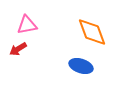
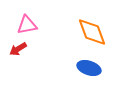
blue ellipse: moved 8 px right, 2 px down
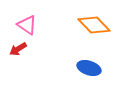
pink triangle: rotated 45 degrees clockwise
orange diamond: moved 2 px right, 7 px up; rotated 24 degrees counterclockwise
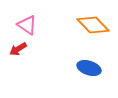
orange diamond: moved 1 px left
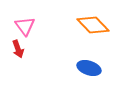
pink triangle: moved 2 px left, 1 px down; rotated 20 degrees clockwise
red arrow: rotated 78 degrees counterclockwise
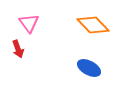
pink triangle: moved 4 px right, 3 px up
blue ellipse: rotated 10 degrees clockwise
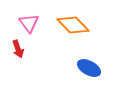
orange diamond: moved 20 px left
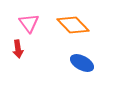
red arrow: rotated 12 degrees clockwise
blue ellipse: moved 7 px left, 5 px up
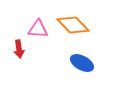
pink triangle: moved 9 px right, 6 px down; rotated 50 degrees counterclockwise
red arrow: moved 1 px right
